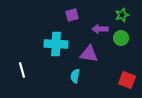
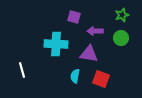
purple square: moved 2 px right, 2 px down; rotated 32 degrees clockwise
purple arrow: moved 5 px left, 2 px down
red square: moved 26 px left, 1 px up
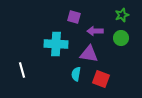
cyan semicircle: moved 1 px right, 2 px up
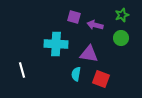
purple arrow: moved 6 px up; rotated 14 degrees clockwise
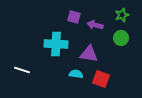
white line: rotated 56 degrees counterclockwise
cyan semicircle: rotated 88 degrees clockwise
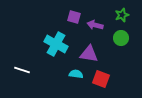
cyan cross: rotated 25 degrees clockwise
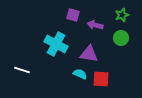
purple square: moved 1 px left, 2 px up
cyan semicircle: moved 4 px right; rotated 16 degrees clockwise
red square: rotated 18 degrees counterclockwise
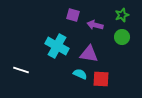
green circle: moved 1 px right, 1 px up
cyan cross: moved 1 px right, 2 px down
white line: moved 1 px left
